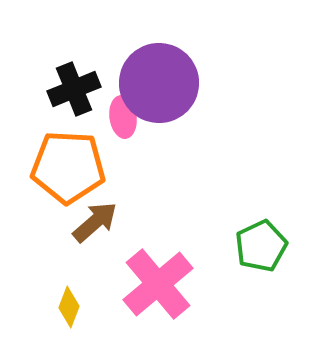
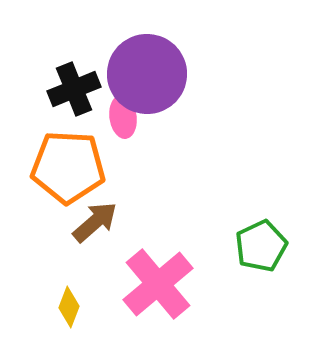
purple circle: moved 12 px left, 9 px up
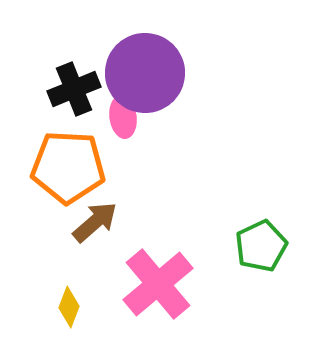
purple circle: moved 2 px left, 1 px up
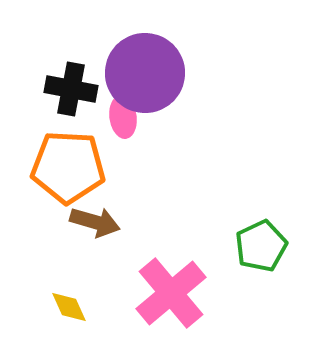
black cross: moved 3 px left; rotated 33 degrees clockwise
brown arrow: rotated 57 degrees clockwise
pink cross: moved 13 px right, 9 px down
yellow diamond: rotated 45 degrees counterclockwise
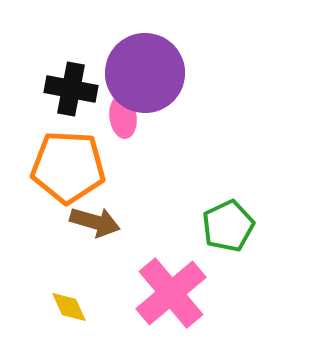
green pentagon: moved 33 px left, 20 px up
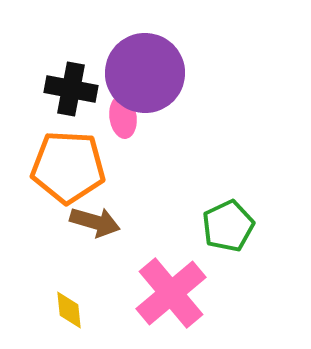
yellow diamond: moved 3 px down; rotated 18 degrees clockwise
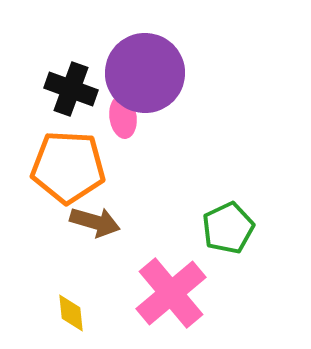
black cross: rotated 9 degrees clockwise
green pentagon: moved 2 px down
yellow diamond: moved 2 px right, 3 px down
